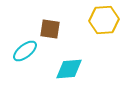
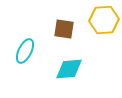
brown square: moved 14 px right
cyan ellipse: rotated 25 degrees counterclockwise
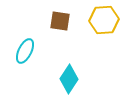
brown square: moved 4 px left, 8 px up
cyan diamond: moved 10 px down; rotated 52 degrees counterclockwise
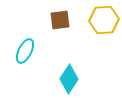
brown square: moved 1 px up; rotated 15 degrees counterclockwise
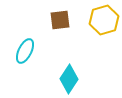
yellow hexagon: rotated 12 degrees counterclockwise
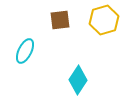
cyan diamond: moved 9 px right, 1 px down
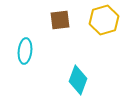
cyan ellipse: rotated 20 degrees counterclockwise
cyan diamond: rotated 12 degrees counterclockwise
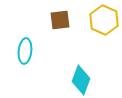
yellow hexagon: rotated 20 degrees counterclockwise
cyan diamond: moved 3 px right
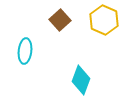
brown square: rotated 35 degrees counterclockwise
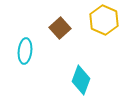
brown square: moved 8 px down
